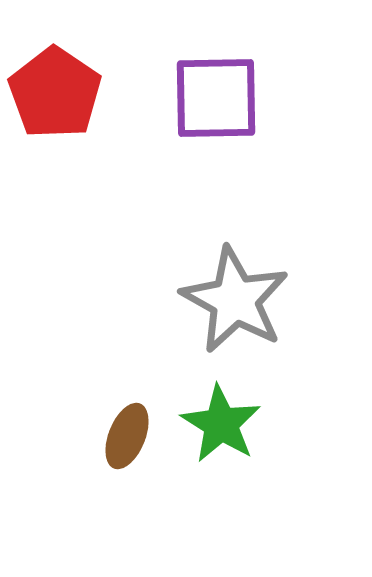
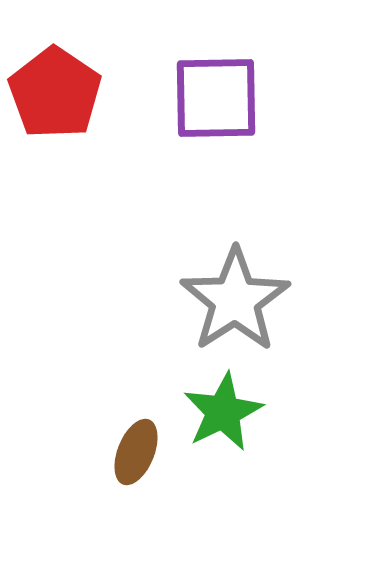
gray star: rotated 10 degrees clockwise
green star: moved 2 px right, 12 px up; rotated 14 degrees clockwise
brown ellipse: moved 9 px right, 16 px down
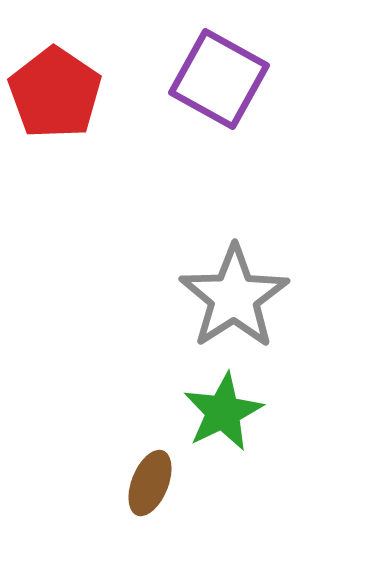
purple square: moved 3 px right, 19 px up; rotated 30 degrees clockwise
gray star: moved 1 px left, 3 px up
brown ellipse: moved 14 px right, 31 px down
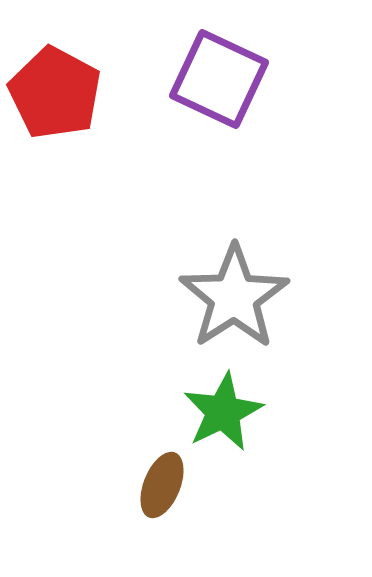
purple square: rotated 4 degrees counterclockwise
red pentagon: rotated 6 degrees counterclockwise
brown ellipse: moved 12 px right, 2 px down
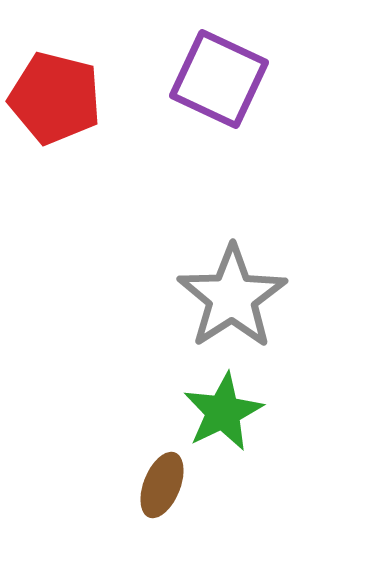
red pentagon: moved 5 px down; rotated 14 degrees counterclockwise
gray star: moved 2 px left
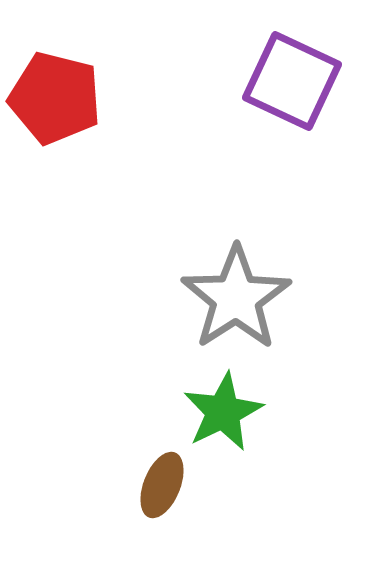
purple square: moved 73 px right, 2 px down
gray star: moved 4 px right, 1 px down
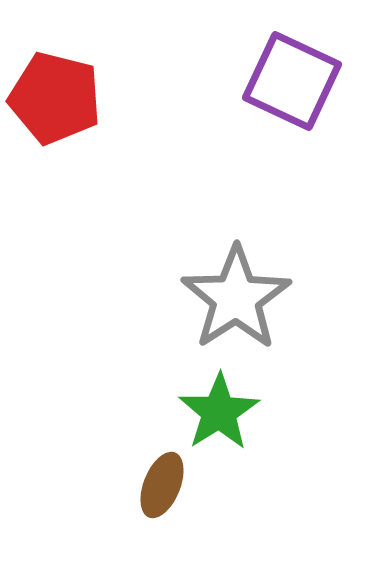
green star: moved 4 px left; rotated 6 degrees counterclockwise
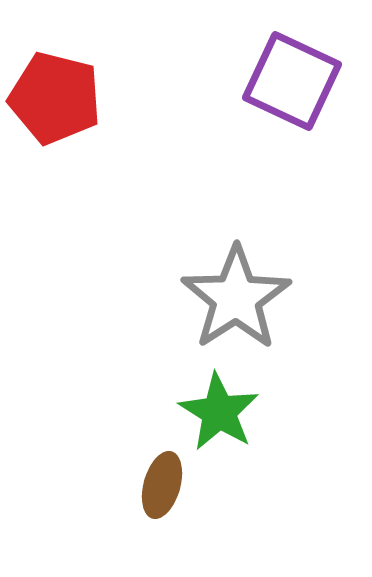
green star: rotated 8 degrees counterclockwise
brown ellipse: rotated 6 degrees counterclockwise
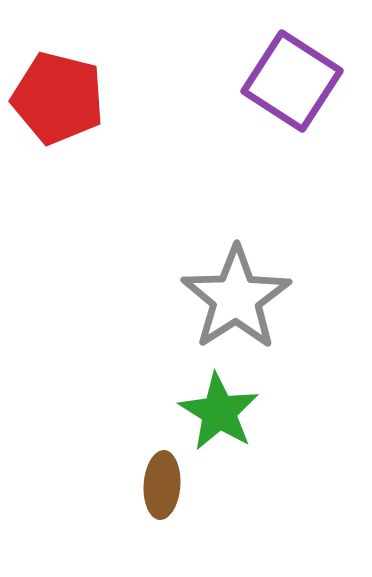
purple square: rotated 8 degrees clockwise
red pentagon: moved 3 px right
brown ellipse: rotated 12 degrees counterclockwise
